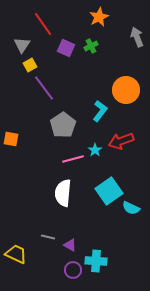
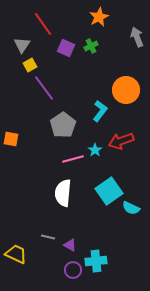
cyan cross: rotated 10 degrees counterclockwise
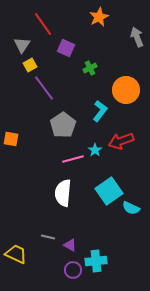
green cross: moved 1 px left, 22 px down
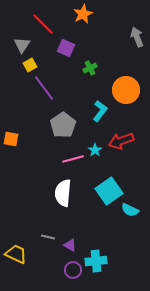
orange star: moved 16 px left, 3 px up
red line: rotated 10 degrees counterclockwise
cyan semicircle: moved 1 px left, 2 px down
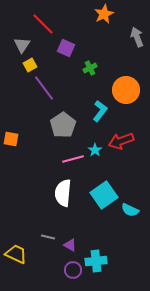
orange star: moved 21 px right
cyan square: moved 5 px left, 4 px down
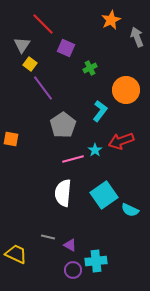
orange star: moved 7 px right, 6 px down
yellow square: moved 1 px up; rotated 24 degrees counterclockwise
purple line: moved 1 px left
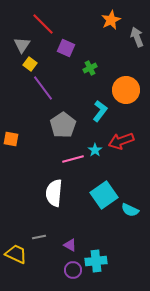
white semicircle: moved 9 px left
gray line: moved 9 px left; rotated 24 degrees counterclockwise
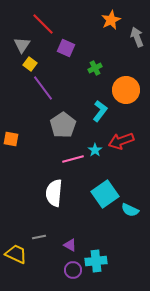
green cross: moved 5 px right
cyan square: moved 1 px right, 1 px up
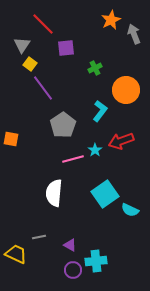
gray arrow: moved 3 px left, 3 px up
purple square: rotated 30 degrees counterclockwise
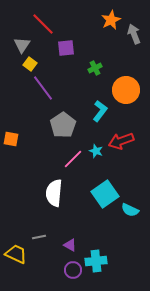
cyan star: moved 1 px right, 1 px down; rotated 16 degrees counterclockwise
pink line: rotated 30 degrees counterclockwise
